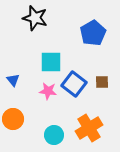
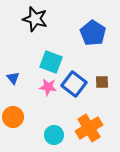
black star: moved 1 px down
blue pentagon: rotated 10 degrees counterclockwise
cyan square: rotated 20 degrees clockwise
blue triangle: moved 2 px up
pink star: moved 4 px up
orange circle: moved 2 px up
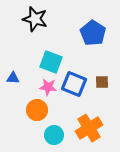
blue triangle: rotated 48 degrees counterclockwise
blue square: rotated 15 degrees counterclockwise
orange circle: moved 24 px right, 7 px up
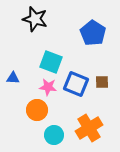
blue square: moved 2 px right
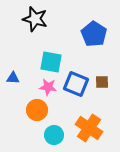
blue pentagon: moved 1 px right, 1 px down
cyan square: rotated 10 degrees counterclockwise
orange cross: rotated 24 degrees counterclockwise
